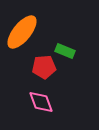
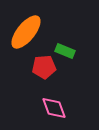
orange ellipse: moved 4 px right
pink diamond: moved 13 px right, 6 px down
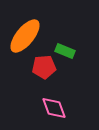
orange ellipse: moved 1 px left, 4 px down
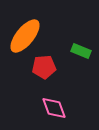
green rectangle: moved 16 px right
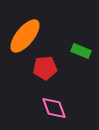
red pentagon: moved 1 px right, 1 px down
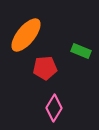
orange ellipse: moved 1 px right, 1 px up
pink diamond: rotated 52 degrees clockwise
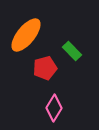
green rectangle: moved 9 px left; rotated 24 degrees clockwise
red pentagon: rotated 10 degrees counterclockwise
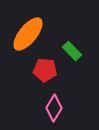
orange ellipse: moved 2 px right, 1 px up
red pentagon: moved 2 px down; rotated 20 degrees clockwise
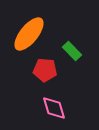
orange ellipse: moved 1 px right
pink diamond: rotated 48 degrees counterclockwise
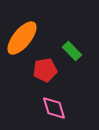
orange ellipse: moved 7 px left, 4 px down
red pentagon: rotated 15 degrees counterclockwise
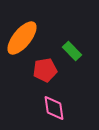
pink diamond: rotated 8 degrees clockwise
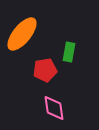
orange ellipse: moved 4 px up
green rectangle: moved 3 px left, 1 px down; rotated 54 degrees clockwise
